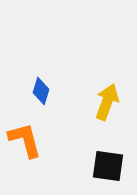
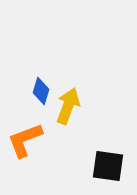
yellow arrow: moved 39 px left, 4 px down
orange L-shape: rotated 96 degrees counterclockwise
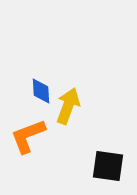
blue diamond: rotated 20 degrees counterclockwise
orange L-shape: moved 3 px right, 4 px up
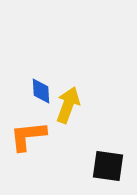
yellow arrow: moved 1 px up
orange L-shape: rotated 15 degrees clockwise
